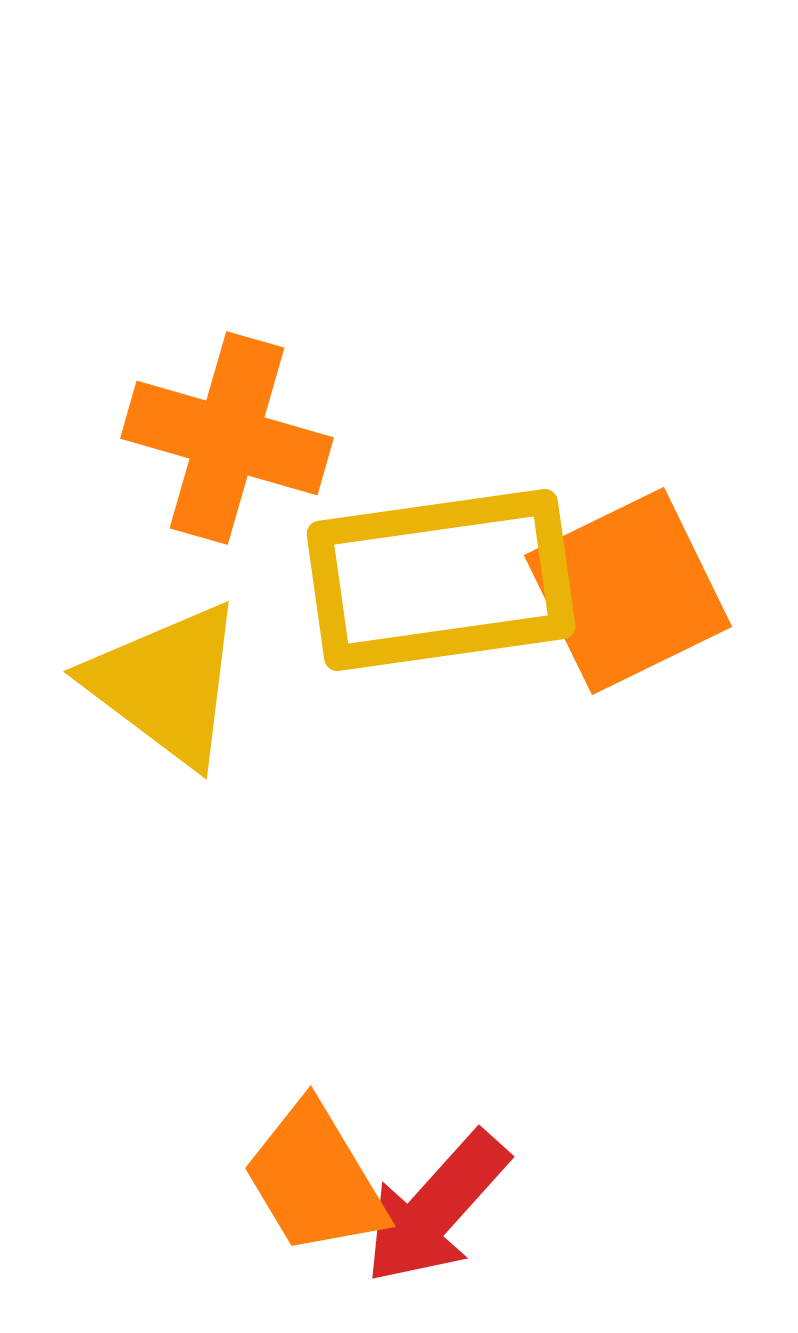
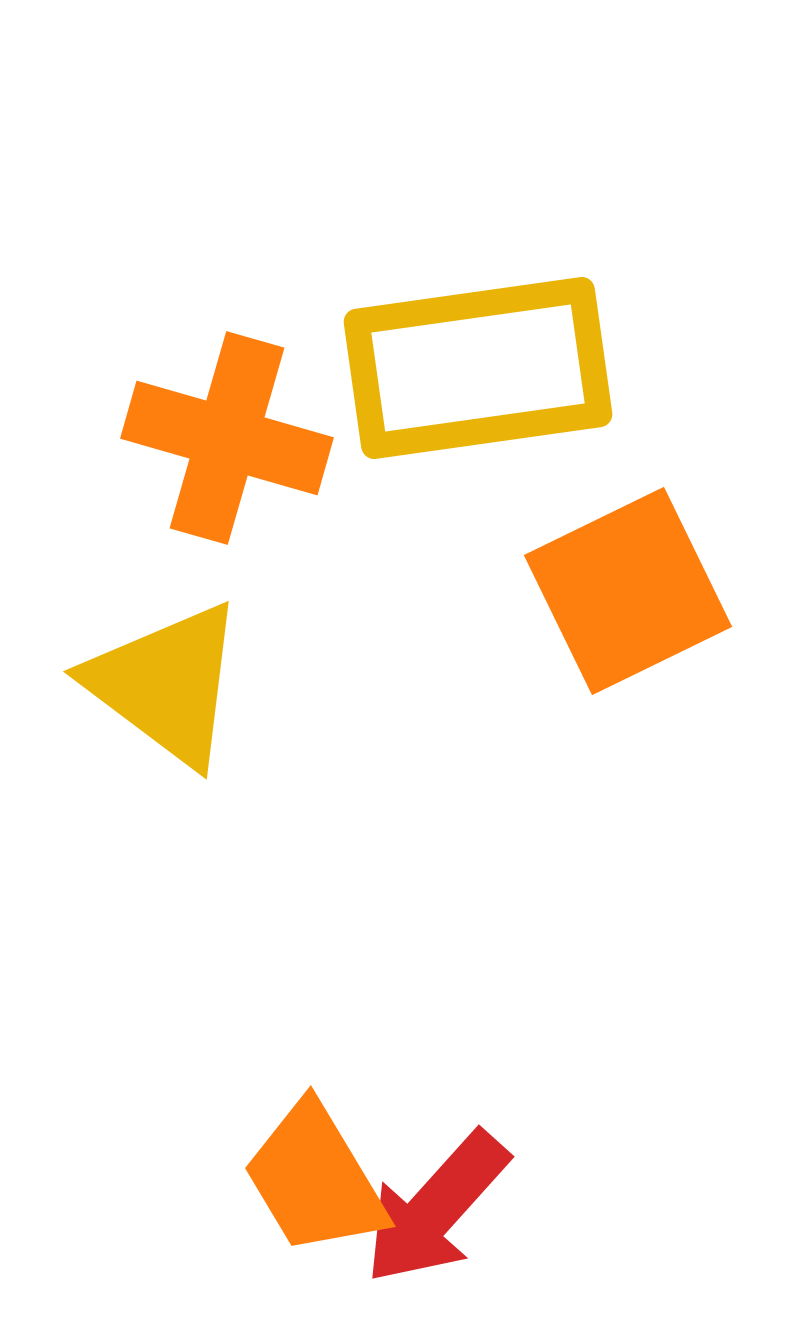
yellow rectangle: moved 37 px right, 212 px up
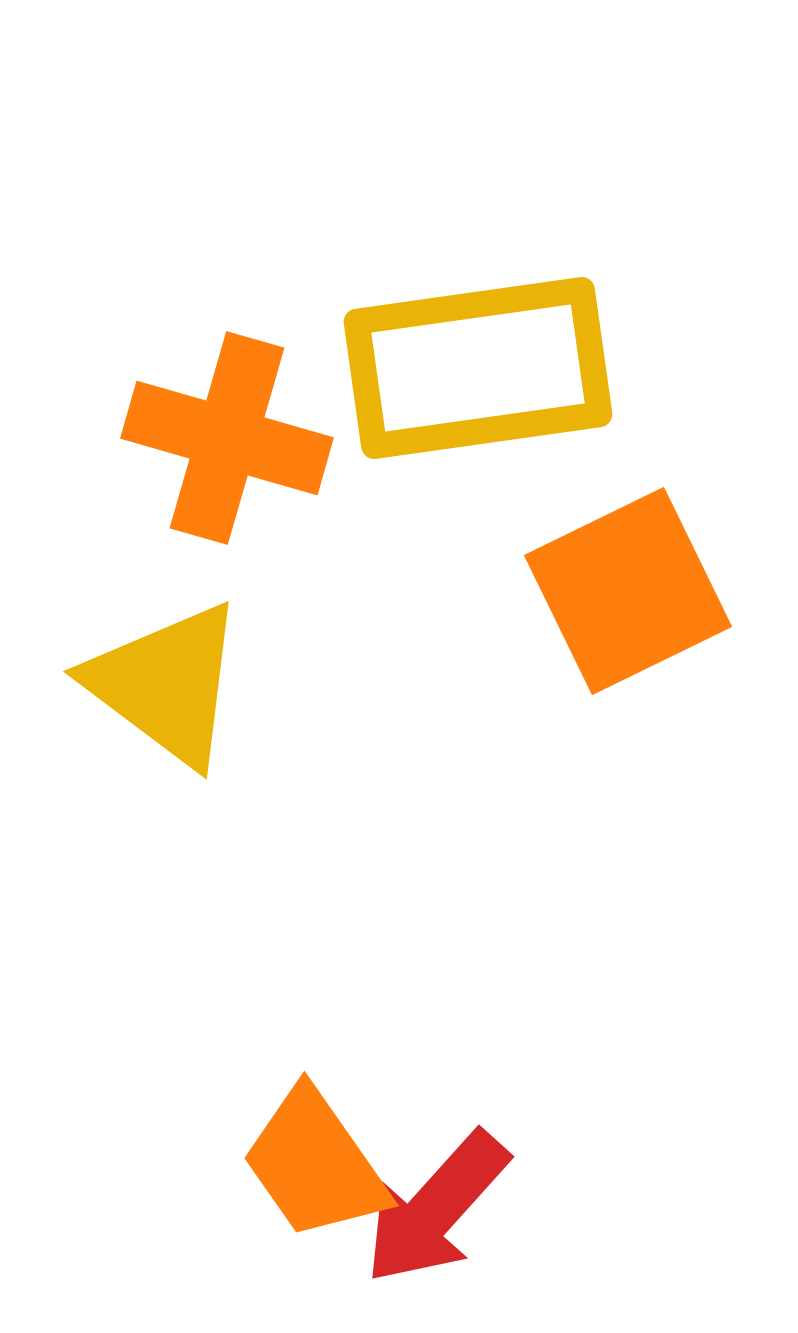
orange trapezoid: moved 15 px up; rotated 4 degrees counterclockwise
